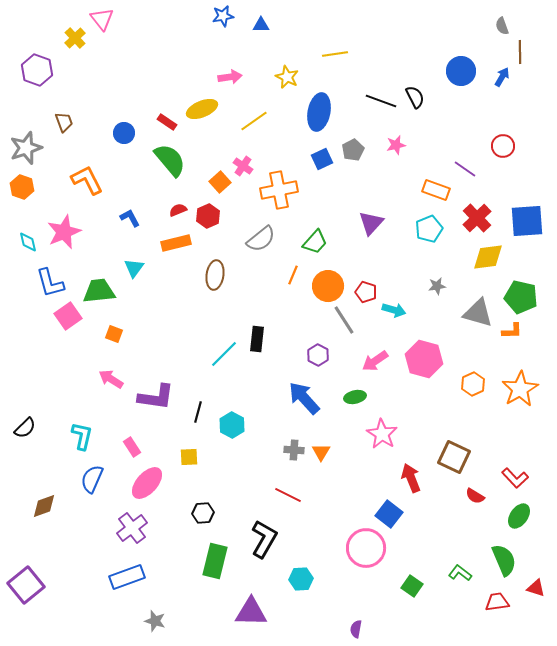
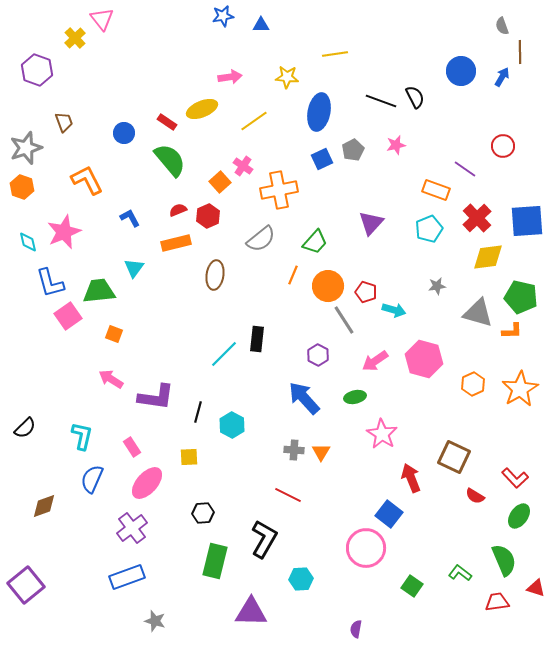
yellow star at (287, 77): rotated 20 degrees counterclockwise
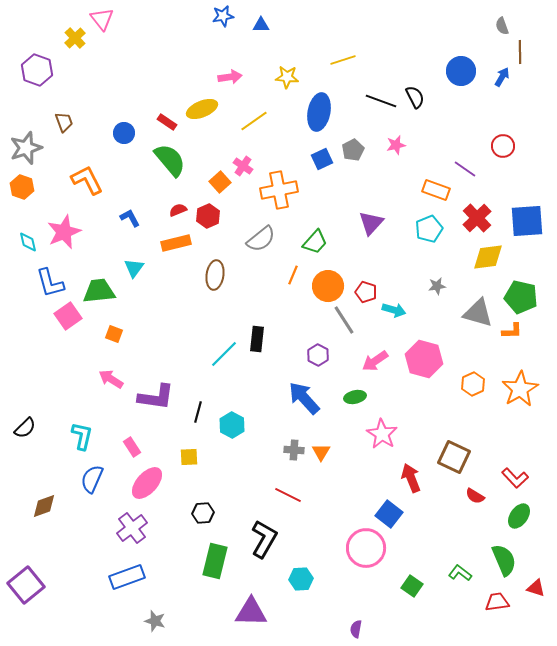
yellow line at (335, 54): moved 8 px right, 6 px down; rotated 10 degrees counterclockwise
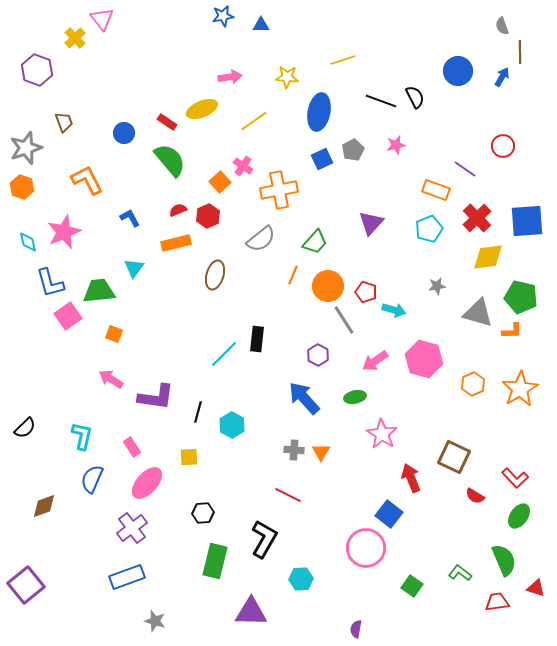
blue circle at (461, 71): moved 3 px left
brown ellipse at (215, 275): rotated 8 degrees clockwise
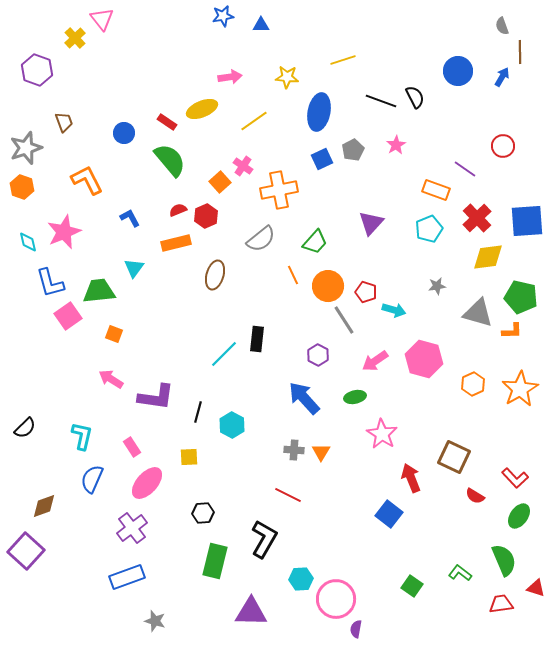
pink star at (396, 145): rotated 18 degrees counterclockwise
red hexagon at (208, 216): moved 2 px left
orange line at (293, 275): rotated 48 degrees counterclockwise
pink circle at (366, 548): moved 30 px left, 51 px down
purple square at (26, 585): moved 34 px up; rotated 9 degrees counterclockwise
red trapezoid at (497, 602): moved 4 px right, 2 px down
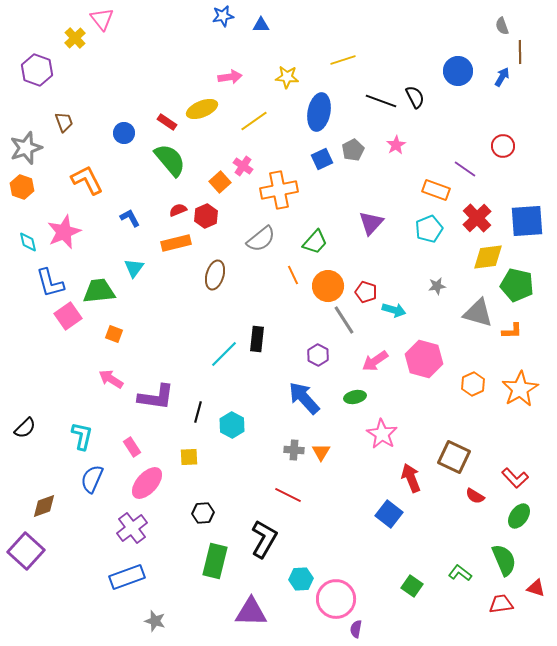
green pentagon at (521, 297): moved 4 px left, 12 px up
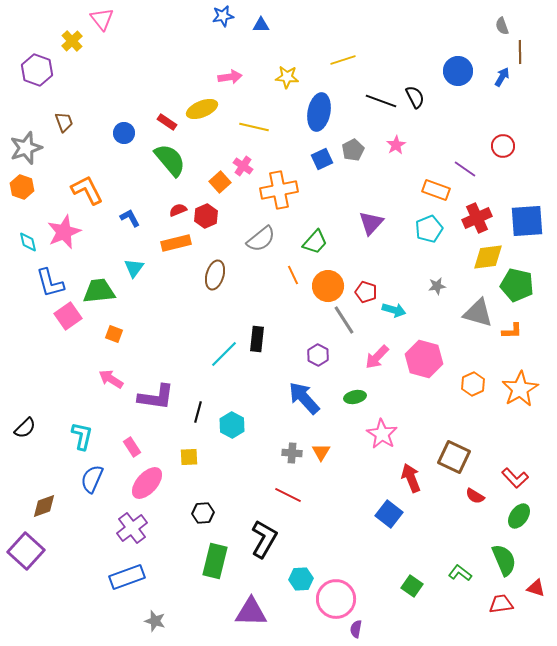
yellow cross at (75, 38): moved 3 px left, 3 px down
yellow line at (254, 121): moved 6 px down; rotated 48 degrees clockwise
orange L-shape at (87, 180): moved 10 px down
red cross at (477, 218): rotated 20 degrees clockwise
pink arrow at (375, 361): moved 2 px right, 4 px up; rotated 12 degrees counterclockwise
gray cross at (294, 450): moved 2 px left, 3 px down
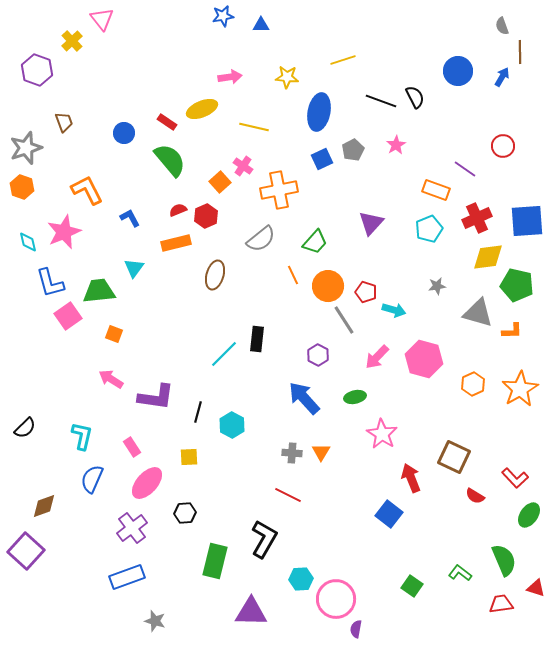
black hexagon at (203, 513): moved 18 px left
green ellipse at (519, 516): moved 10 px right, 1 px up
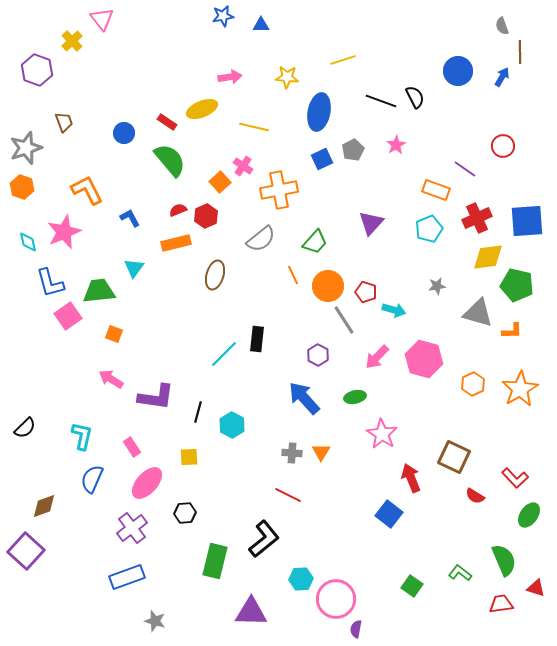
black L-shape at (264, 539): rotated 21 degrees clockwise
